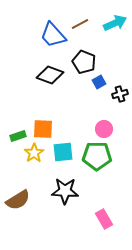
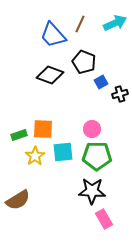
brown line: rotated 36 degrees counterclockwise
blue square: moved 2 px right
pink circle: moved 12 px left
green rectangle: moved 1 px right, 1 px up
yellow star: moved 1 px right, 3 px down
black star: moved 27 px right
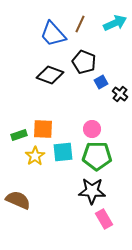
blue trapezoid: moved 1 px up
black cross: rotated 35 degrees counterclockwise
brown semicircle: rotated 125 degrees counterclockwise
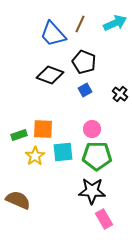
blue square: moved 16 px left, 8 px down
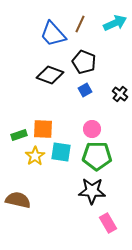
cyan square: moved 2 px left; rotated 15 degrees clockwise
brown semicircle: rotated 10 degrees counterclockwise
pink rectangle: moved 4 px right, 4 px down
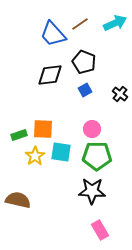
brown line: rotated 30 degrees clockwise
black diamond: rotated 28 degrees counterclockwise
pink rectangle: moved 8 px left, 7 px down
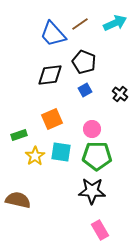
orange square: moved 9 px right, 10 px up; rotated 25 degrees counterclockwise
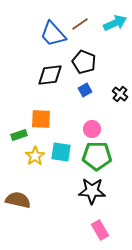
orange square: moved 11 px left; rotated 25 degrees clockwise
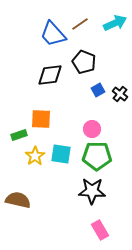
blue square: moved 13 px right
cyan square: moved 2 px down
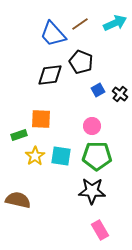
black pentagon: moved 3 px left
pink circle: moved 3 px up
cyan square: moved 2 px down
